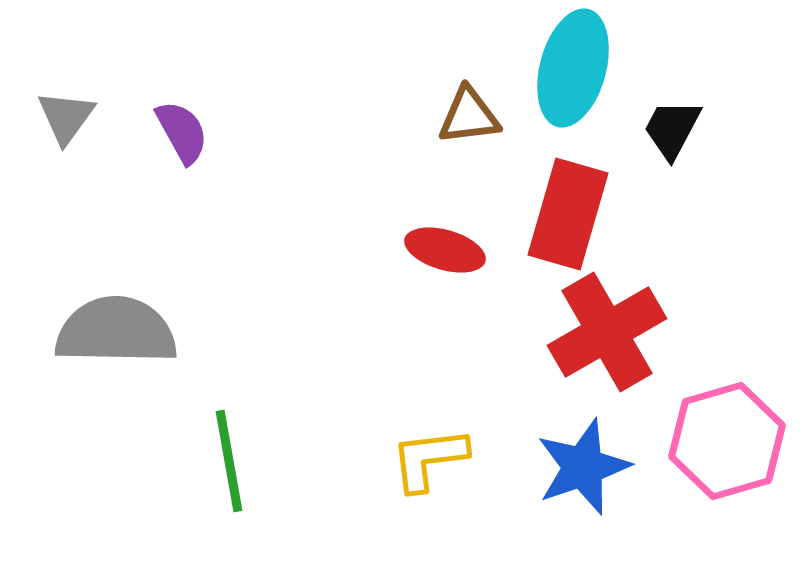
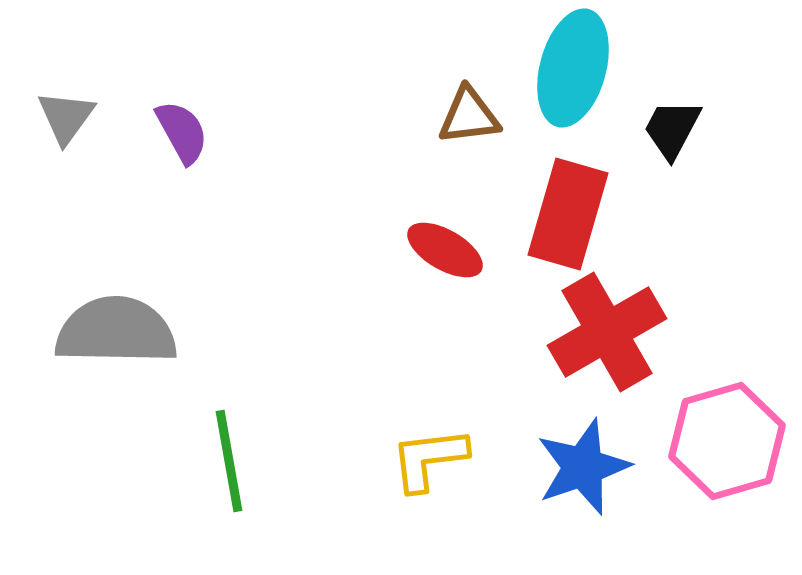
red ellipse: rotated 14 degrees clockwise
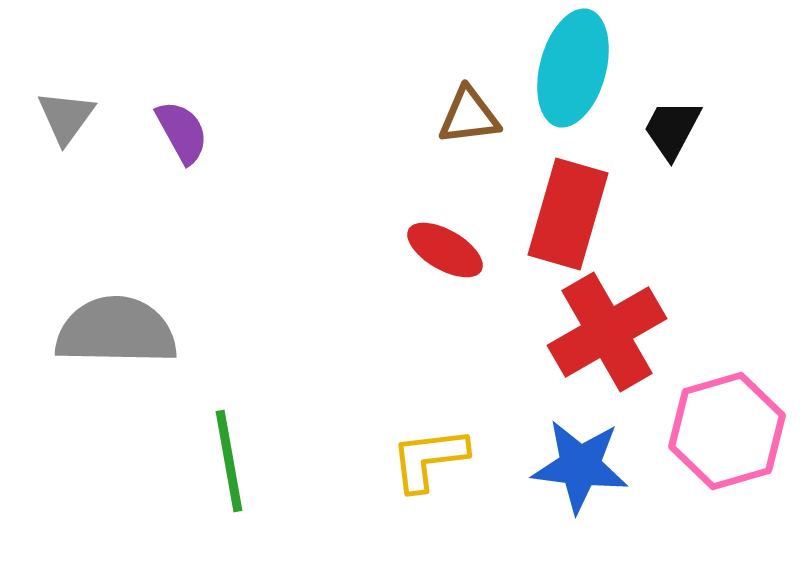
pink hexagon: moved 10 px up
blue star: moved 3 px left, 1 px up; rotated 26 degrees clockwise
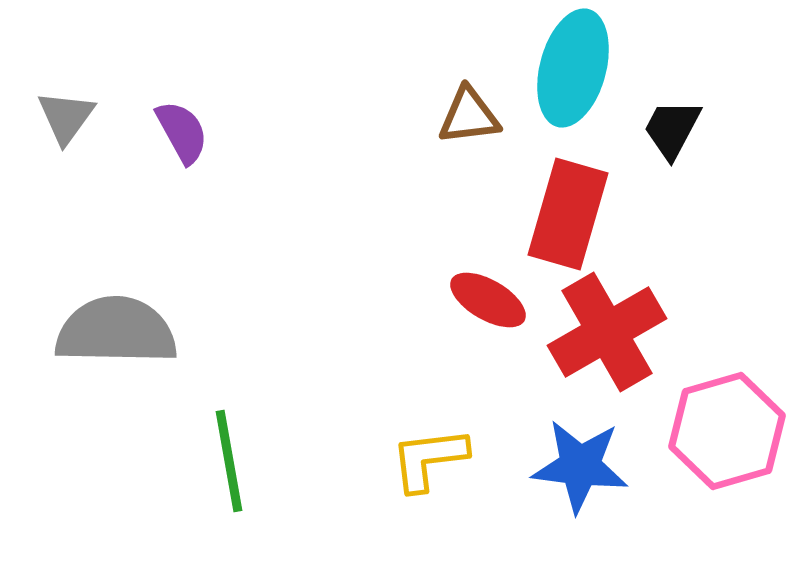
red ellipse: moved 43 px right, 50 px down
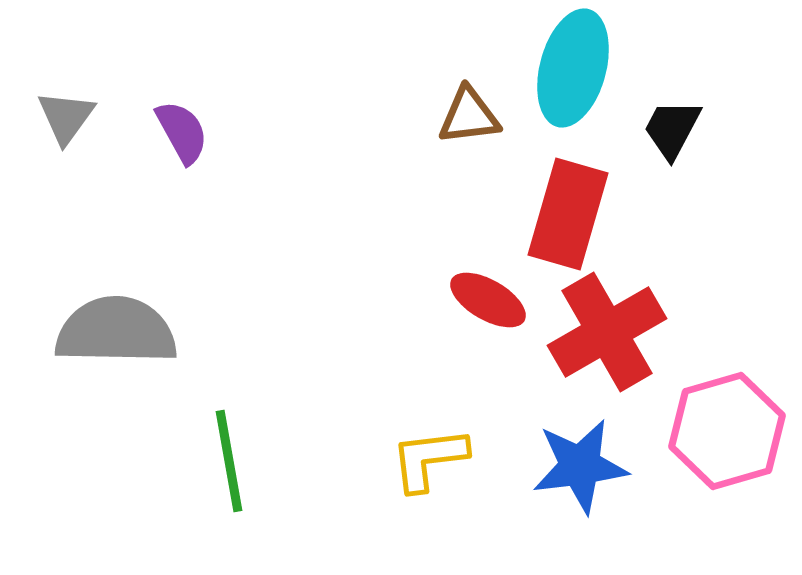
blue star: rotated 14 degrees counterclockwise
